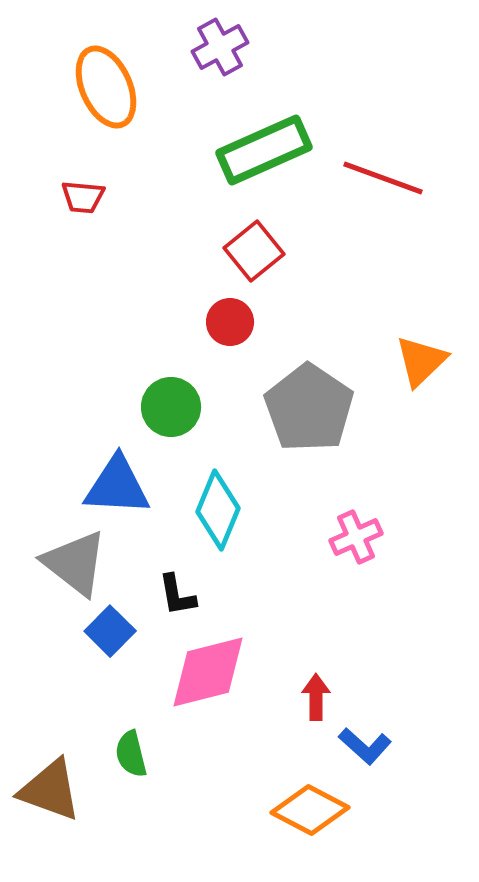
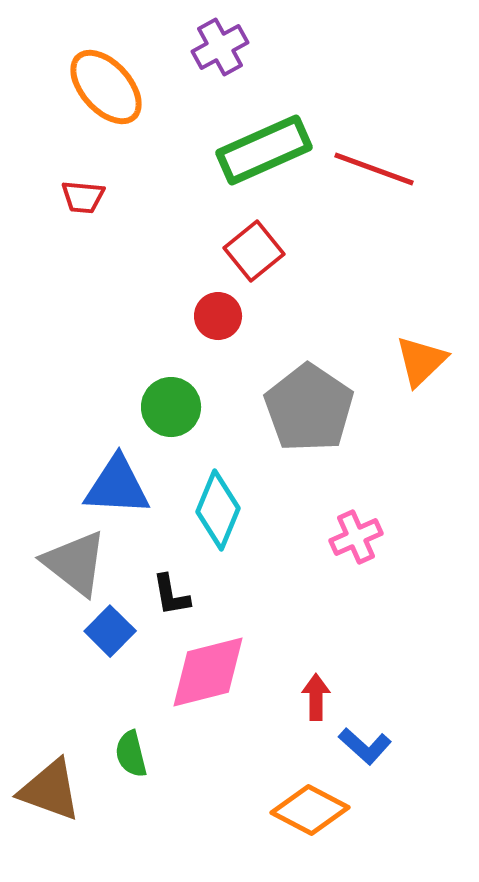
orange ellipse: rotated 18 degrees counterclockwise
red line: moved 9 px left, 9 px up
red circle: moved 12 px left, 6 px up
black L-shape: moved 6 px left
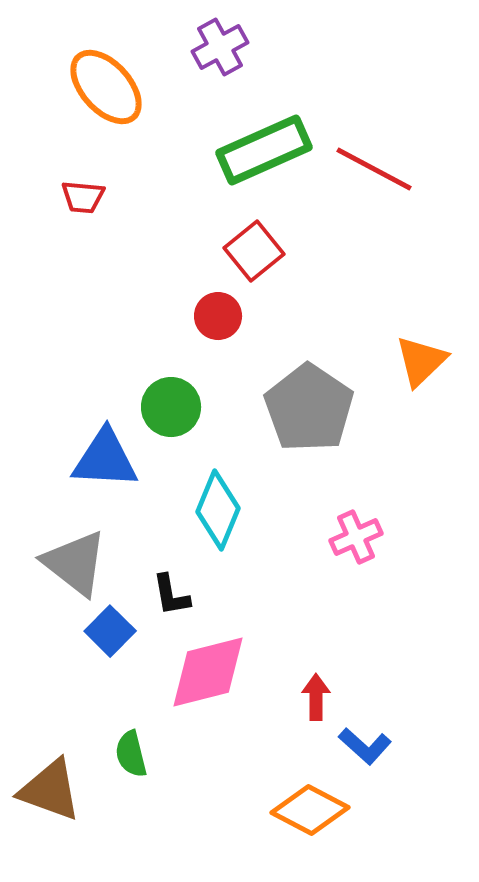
red line: rotated 8 degrees clockwise
blue triangle: moved 12 px left, 27 px up
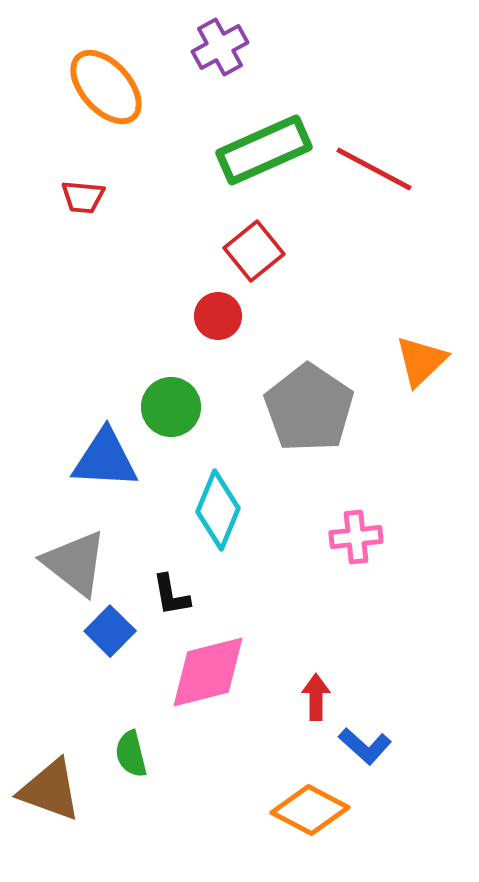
pink cross: rotated 18 degrees clockwise
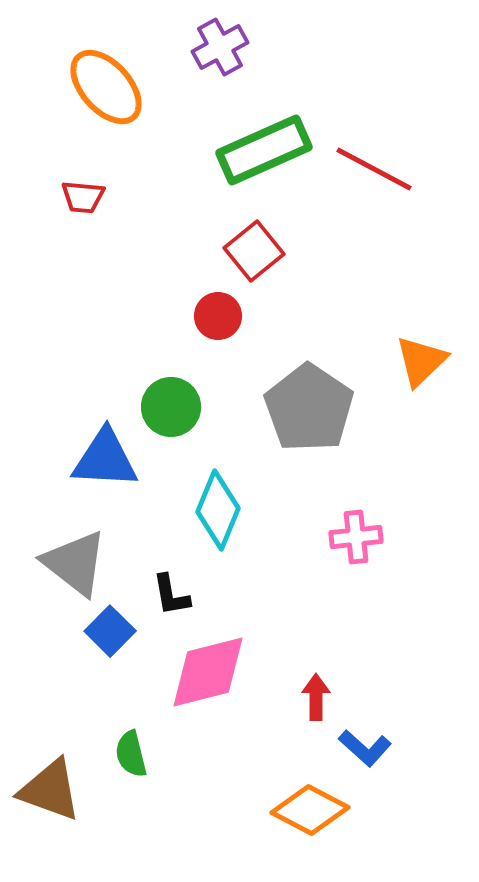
blue L-shape: moved 2 px down
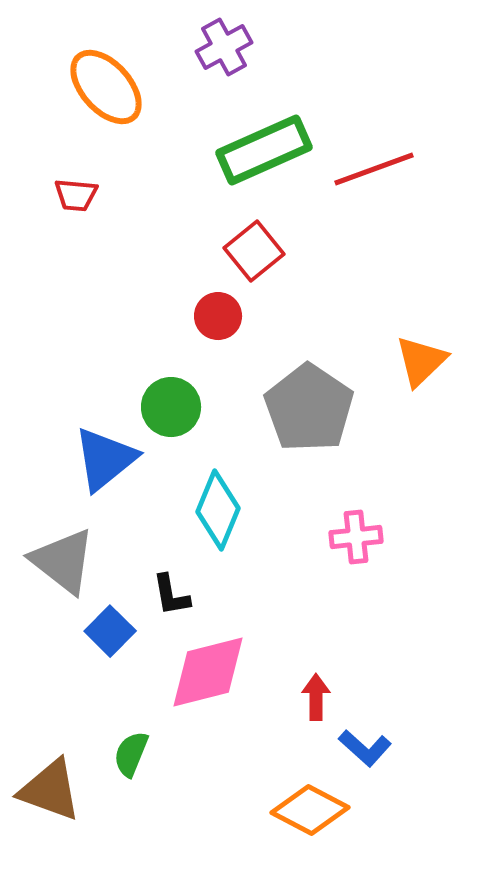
purple cross: moved 4 px right
red line: rotated 48 degrees counterclockwise
red trapezoid: moved 7 px left, 2 px up
blue triangle: rotated 42 degrees counterclockwise
gray triangle: moved 12 px left, 2 px up
green semicircle: rotated 36 degrees clockwise
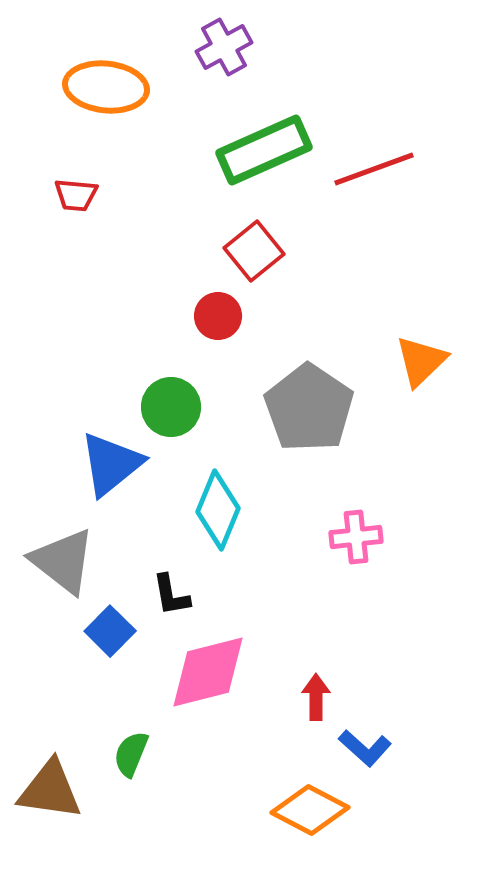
orange ellipse: rotated 42 degrees counterclockwise
blue triangle: moved 6 px right, 5 px down
brown triangle: rotated 12 degrees counterclockwise
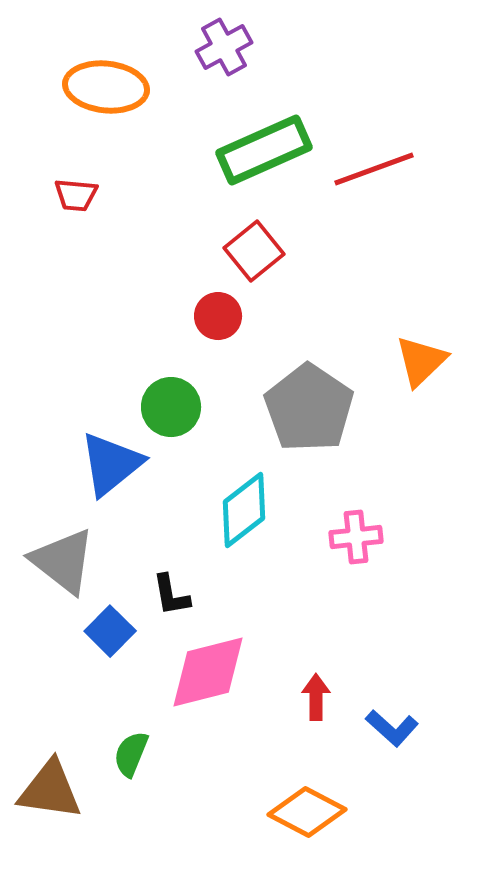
cyan diamond: moved 26 px right; rotated 30 degrees clockwise
blue L-shape: moved 27 px right, 20 px up
orange diamond: moved 3 px left, 2 px down
